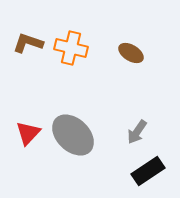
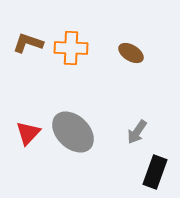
orange cross: rotated 12 degrees counterclockwise
gray ellipse: moved 3 px up
black rectangle: moved 7 px right, 1 px down; rotated 36 degrees counterclockwise
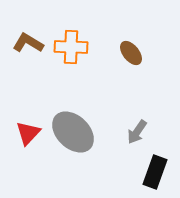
brown L-shape: rotated 12 degrees clockwise
orange cross: moved 1 px up
brown ellipse: rotated 20 degrees clockwise
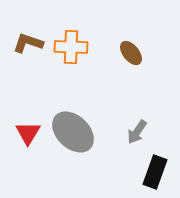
brown L-shape: rotated 12 degrees counterclockwise
red triangle: rotated 12 degrees counterclockwise
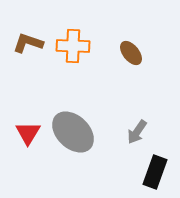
orange cross: moved 2 px right, 1 px up
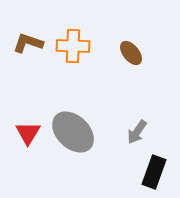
black rectangle: moved 1 px left
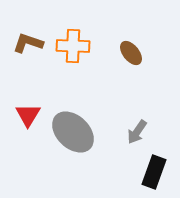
red triangle: moved 18 px up
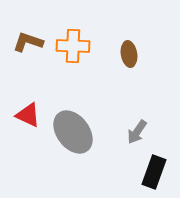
brown L-shape: moved 1 px up
brown ellipse: moved 2 px left, 1 px down; rotated 30 degrees clockwise
red triangle: rotated 36 degrees counterclockwise
gray ellipse: rotated 9 degrees clockwise
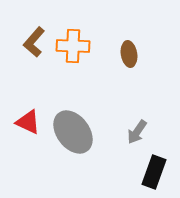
brown L-shape: moved 6 px right; rotated 68 degrees counterclockwise
red triangle: moved 7 px down
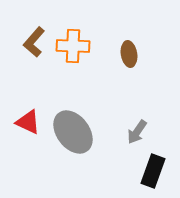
black rectangle: moved 1 px left, 1 px up
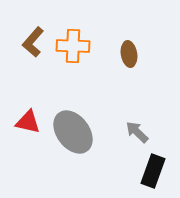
brown L-shape: moved 1 px left
red triangle: rotated 12 degrees counterclockwise
gray arrow: rotated 100 degrees clockwise
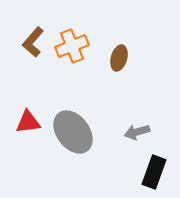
orange cross: moved 1 px left; rotated 24 degrees counterclockwise
brown ellipse: moved 10 px left, 4 px down; rotated 25 degrees clockwise
red triangle: rotated 20 degrees counterclockwise
gray arrow: rotated 60 degrees counterclockwise
black rectangle: moved 1 px right, 1 px down
